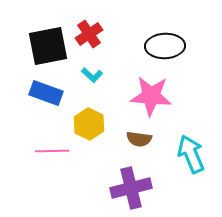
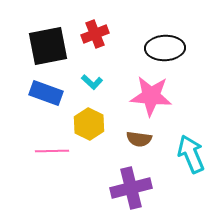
red cross: moved 6 px right; rotated 12 degrees clockwise
black ellipse: moved 2 px down
cyan L-shape: moved 7 px down
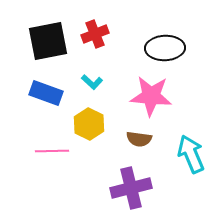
black square: moved 5 px up
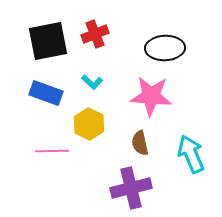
brown semicircle: moved 1 px right, 4 px down; rotated 70 degrees clockwise
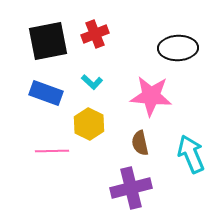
black ellipse: moved 13 px right
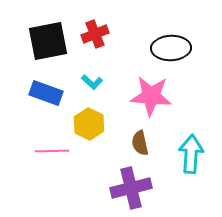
black ellipse: moved 7 px left
cyan arrow: rotated 27 degrees clockwise
